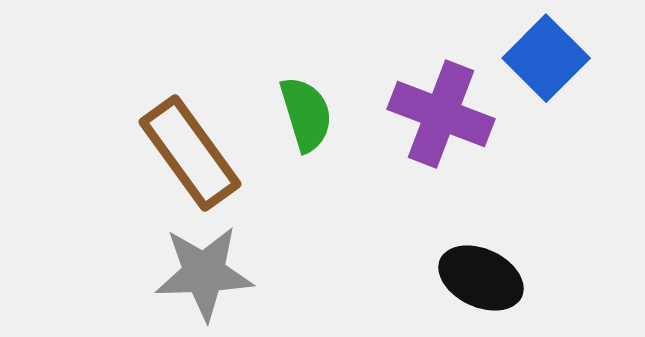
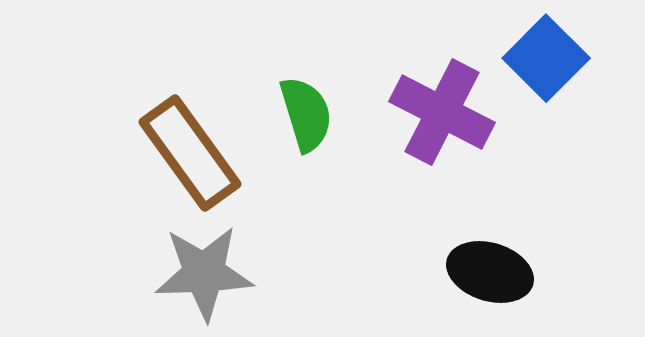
purple cross: moved 1 px right, 2 px up; rotated 6 degrees clockwise
black ellipse: moved 9 px right, 6 px up; rotated 8 degrees counterclockwise
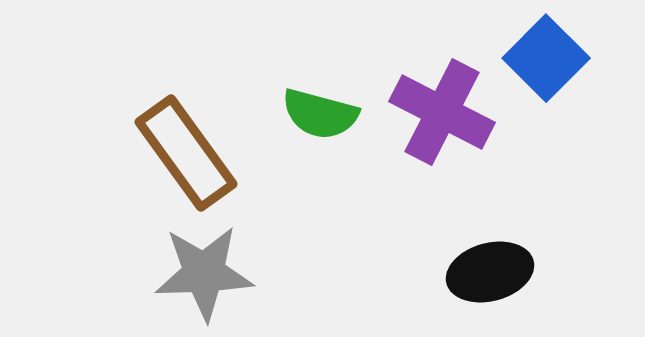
green semicircle: moved 14 px right; rotated 122 degrees clockwise
brown rectangle: moved 4 px left
black ellipse: rotated 32 degrees counterclockwise
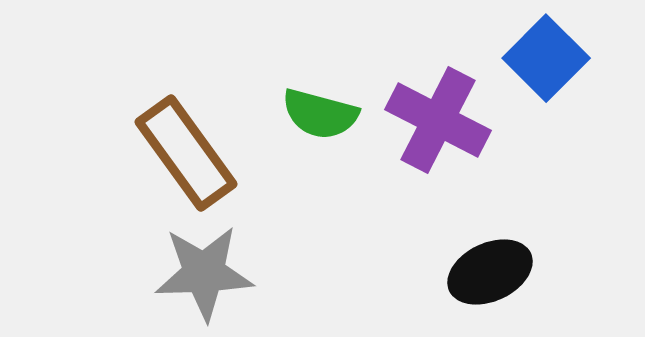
purple cross: moved 4 px left, 8 px down
black ellipse: rotated 10 degrees counterclockwise
